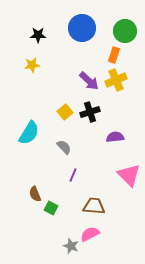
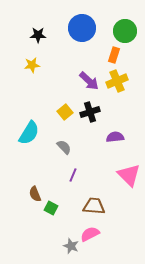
yellow cross: moved 1 px right, 1 px down
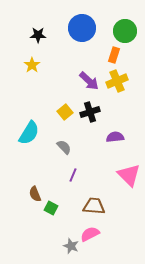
yellow star: rotated 28 degrees counterclockwise
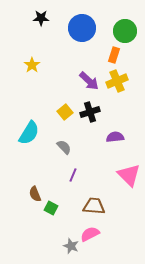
black star: moved 3 px right, 17 px up
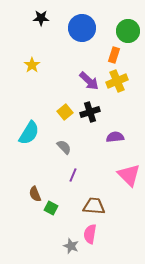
green circle: moved 3 px right
pink semicircle: rotated 54 degrees counterclockwise
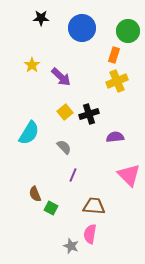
purple arrow: moved 28 px left, 4 px up
black cross: moved 1 px left, 2 px down
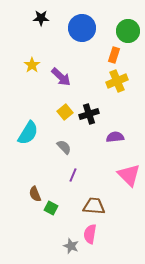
cyan semicircle: moved 1 px left
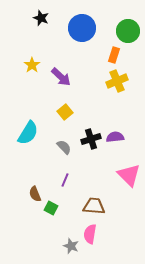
black star: rotated 21 degrees clockwise
black cross: moved 2 px right, 25 px down
purple line: moved 8 px left, 5 px down
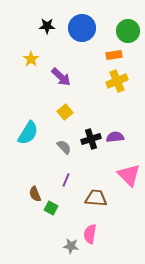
black star: moved 6 px right, 8 px down; rotated 21 degrees counterclockwise
orange rectangle: rotated 63 degrees clockwise
yellow star: moved 1 px left, 6 px up
purple line: moved 1 px right
brown trapezoid: moved 2 px right, 8 px up
gray star: rotated 14 degrees counterclockwise
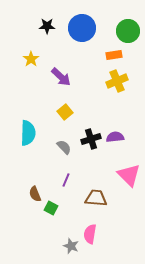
cyan semicircle: rotated 30 degrees counterclockwise
gray star: rotated 14 degrees clockwise
